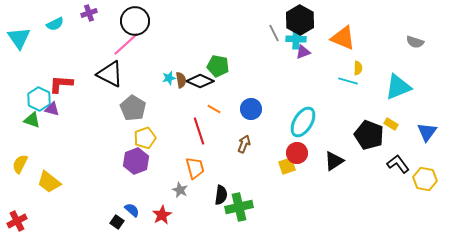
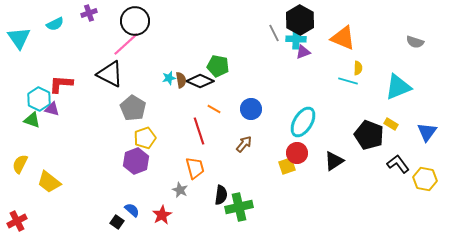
brown arrow at (244, 144): rotated 18 degrees clockwise
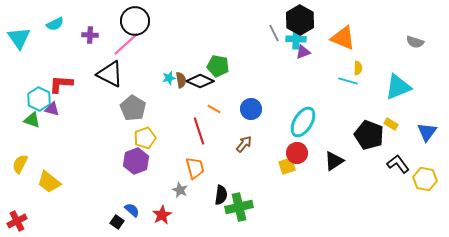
purple cross at (89, 13): moved 1 px right, 22 px down; rotated 21 degrees clockwise
